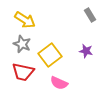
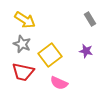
gray rectangle: moved 4 px down
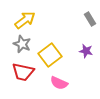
yellow arrow: rotated 70 degrees counterclockwise
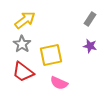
gray rectangle: rotated 64 degrees clockwise
gray star: rotated 12 degrees clockwise
purple star: moved 4 px right, 5 px up
yellow square: moved 1 px right; rotated 25 degrees clockwise
red trapezoid: rotated 25 degrees clockwise
